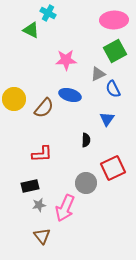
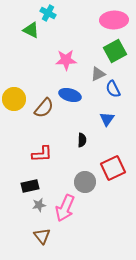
black semicircle: moved 4 px left
gray circle: moved 1 px left, 1 px up
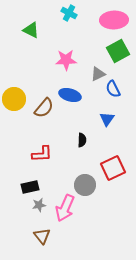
cyan cross: moved 21 px right
green square: moved 3 px right
gray circle: moved 3 px down
black rectangle: moved 1 px down
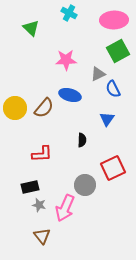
green triangle: moved 2 px up; rotated 18 degrees clockwise
yellow circle: moved 1 px right, 9 px down
gray star: rotated 24 degrees clockwise
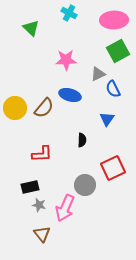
brown triangle: moved 2 px up
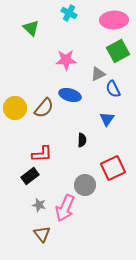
black rectangle: moved 11 px up; rotated 24 degrees counterclockwise
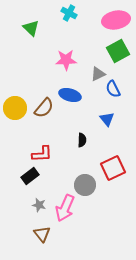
pink ellipse: moved 2 px right; rotated 8 degrees counterclockwise
blue triangle: rotated 14 degrees counterclockwise
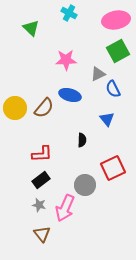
black rectangle: moved 11 px right, 4 px down
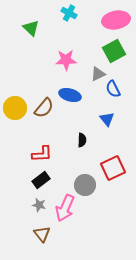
green square: moved 4 px left
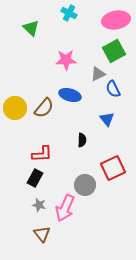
black rectangle: moved 6 px left, 2 px up; rotated 24 degrees counterclockwise
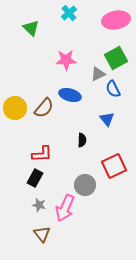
cyan cross: rotated 21 degrees clockwise
green square: moved 2 px right, 7 px down
red square: moved 1 px right, 2 px up
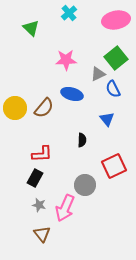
green square: rotated 10 degrees counterclockwise
blue ellipse: moved 2 px right, 1 px up
